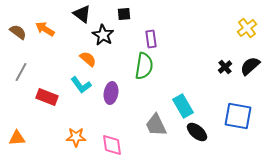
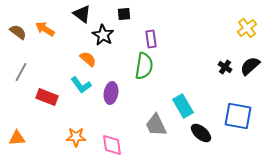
black cross: rotated 16 degrees counterclockwise
black ellipse: moved 4 px right, 1 px down
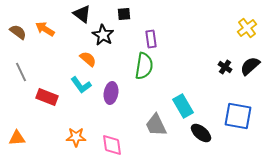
gray line: rotated 54 degrees counterclockwise
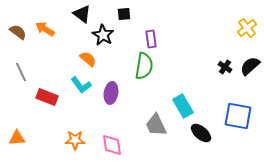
orange star: moved 1 px left, 3 px down
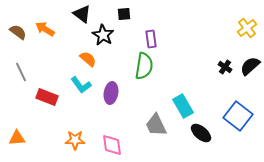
blue square: rotated 28 degrees clockwise
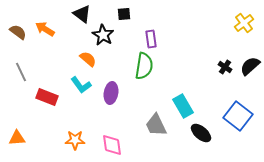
yellow cross: moved 3 px left, 5 px up
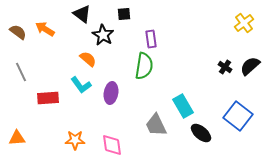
red rectangle: moved 1 px right, 1 px down; rotated 25 degrees counterclockwise
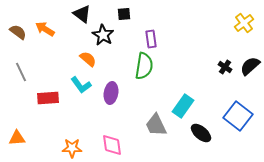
cyan rectangle: rotated 65 degrees clockwise
orange star: moved 3 px left, 8 px down
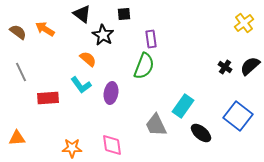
green semicircle: rotated 12 degrees clockwise
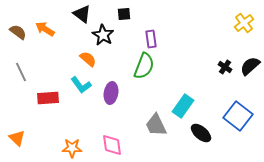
orange triangle: rotated 48 degrees clockwise
